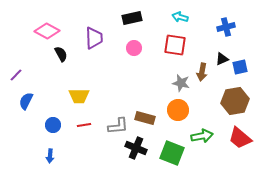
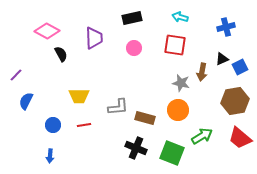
blue square: rotated 14 degrees counterclockwise
gray L-shape: moved 19 px up
green arrow: rotated 20 degrees counterclockwise
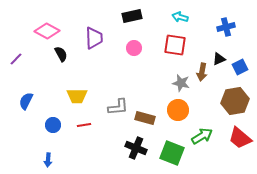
black rectangle: moved 2 px up
black triangle: moved 3 px left
purple line: moved 16 px up
yellow trapezoid: moved 2 px left
blue arrow: moved 2 px left, 4 px down
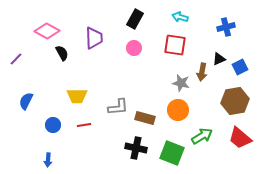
black rectangle: moved 3 px right, 3 px down; rotated 48 degrees counterclockwise
black semicircle: moved 1 px right, 1 px up
black cross: rotated 10 degrees counterclockwise
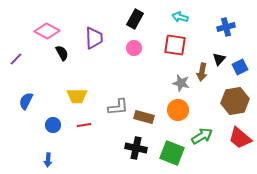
black triangle: rotated 24 degrees counterclockwise
brown rectangle: moved 1 px left, 1 px up
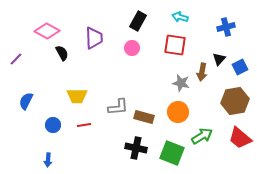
black rectangle: moved 3 px right, 2 px down
pink circle: moved 2 px left
orange circle: moved 2 px down
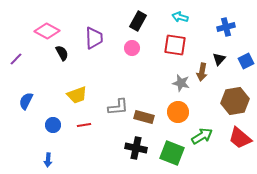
blue square: moved 6 px right, 6 px up
yellow trapezoid: moved 1 px up; rotated 20 degrees counterclockwise
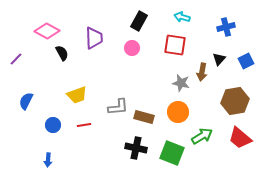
cyan arrow: moved 2 px right
black rectangle: moved 1 px right
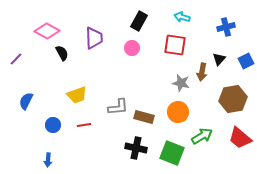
brown hexagon: moved 2 px left, 2 px up
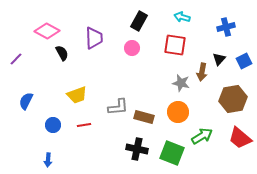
blue square: moved 2 px left
black cross: moved 1 px right, 1 px down
